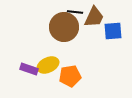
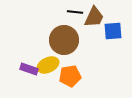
brown circle: moved 13 px down
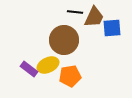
blue square: moved 1 px left, 3 px up
purple rectangle: rotated 18 degrees clockwise
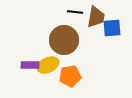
brown trapezoid: moved 2 px right; rotated 15 degrees counterclockwise
purple rectangle: moved 1 px right, 4 px up; rotated 36 degrees counterclockwise
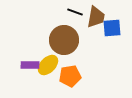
black line: rotated 14 degrees clockwise
yellow ellipse: rotated 20 degrees counterclockwise
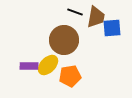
purple rectangle: moved 1 px left, 1 px down
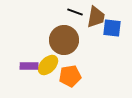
blue square: rotated 12 degrees clockwise
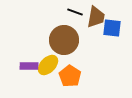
orange pentagon: rotated 30 degrees counterclockwise
